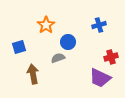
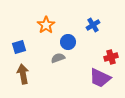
blue cross: moved 6 px left; rotated 16 degrees counterclockwise
brown arrow: moved 10 px left
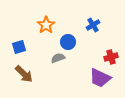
brown arrow: moved 1 px right; rotated 144 degrees clockwise
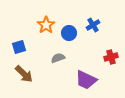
blue circle: moved 1 px right, 9 px up
purple trapezoid: moved 14 px left, 2 px down
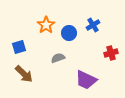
red cross: moved 4 px up
